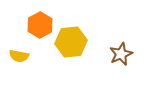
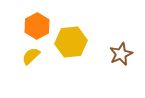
orange hexagon: moved 3 px left, 1 px down
yellow semicircle: moved 12 px right; rotated 126 degrees clockwise
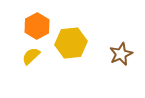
yellow hexagon: moved 1 px down
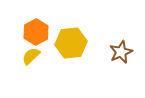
orange hexagon: moved 1 px left, 6 px down
brown star: moved 2 px up
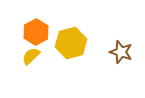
yellow hexagon: rotated 8 degrees counterclockwise
brown star: rotated 30 degrees counterclockwise
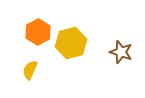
orange hexagon: moved 2 px right
yellow semicircle: moved 1 px left, 14 px down; rotated 24 degrees counterclockwise
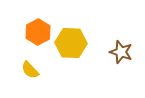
yellow hexagon: rotated 16 degrees clockwise
yellow semicircle: rotated 66 degrees counterclockwise
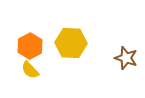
orange hexagon: moved 8 px left, 14 px down
brown star: moved 5 px right, 6 px down
